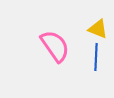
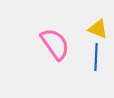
pink semicircle: moved 2 px up
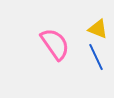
blue line: rotated 28 degrees counterclockwise
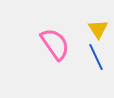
yellow triangle: rotated 35 degrees clockwise
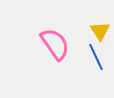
yellow triangle: moved 2 px right, 2 px down
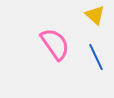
yellow triangle: moved 5 px left, 16 px up; rotated 15 degrees counterclockwise
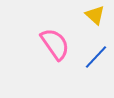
blue line: rotated 68 degrees clockwise
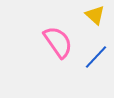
pink semicircle: moved 3 px right, 2 px up
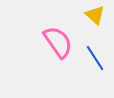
blue line: moved 1 px left, 1 px down; rotated 76 degrees counterclockwise
